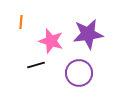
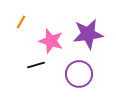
orange line: rotated 24 degrees clockwise
purple circle: moved 1 px down
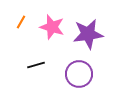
pink star: moved 1 px right, 14 px up
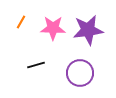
pink star: moved 1 px right, 1 px down; rotated 15 degrees counterclockwise
purple star: moved 4 px up
purple circle: moved 1 px right, 1 px up
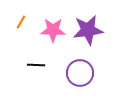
pink star: moved 2 px down
black line: rotated 18 degrees clockwise
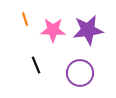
orange line: moved 4 px right, 3 px up; rotated 48 degrees counterclockwise
black line: rotated 66 degrees clockwise
